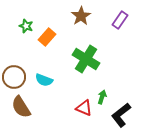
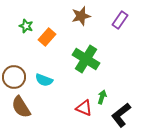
brown star: rotated 18 degrees clockwise
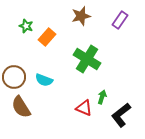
green cross: moved 1 px right
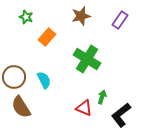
green star: moved 9 px up
cyan semicircle: rotated 138 degrees counterclockwise
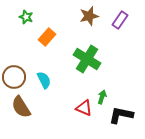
brown star: moved 8 px right
black L-shape: rotated 50 degrees clockwise
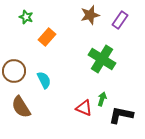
brown star: moved 1 px right, 1 px up
green cross: moved 15 px right
brown circle: moved 6 px up
green arrow: moved 2 px down
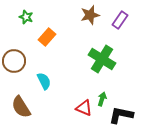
brown circle: moved 10 px up
cyan semicircle: moved 1 px down
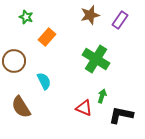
green cross: moved 6 px left
green arrow: moved 3 px up
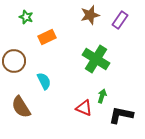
orange rectangle: rotated 24 degrees clockwise
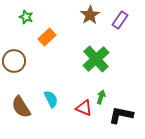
brown star: rotated 18 degrees counterclockwise
orange rectangle: rotated 18 degrees counterclockwise
green cross: rotated 16 degrees clockwise
cyan semicircle: moved 7 px right, 18 px down
green arrow: moved 1 px left, 1 px down
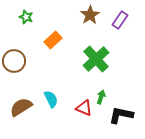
orange rectangle: moved 6 px right, 3 px down
brown semicircle: rotated 90 degrees clockwise
